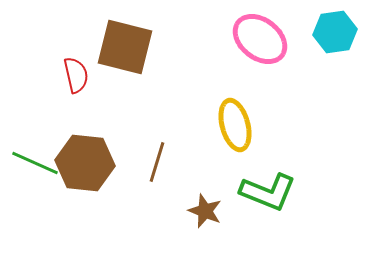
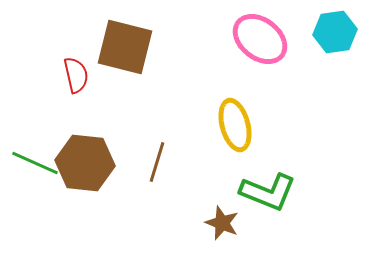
brown star: moved 17 px right, 12 px down
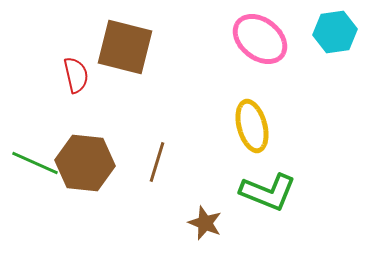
yellow ellipse: moved 17 px right, 1 px down
brown star: moved 17 px left
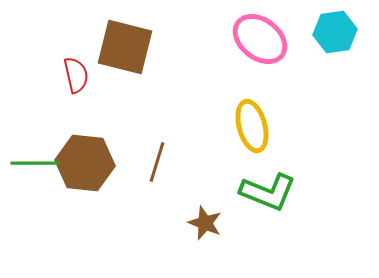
green line: rotated 24 degrees counterclockwise
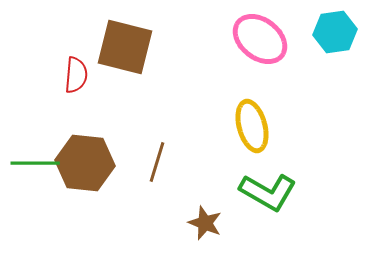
red semicircle: rotated 18 degrees clockwise
green L-shape: rotated 8 degrees clockwise
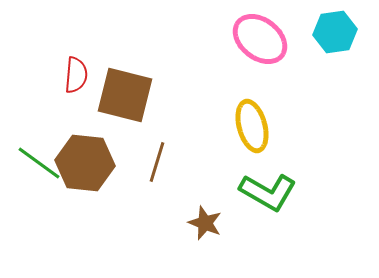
brown square: moved 48 px down
green line: moved 4 px right; rotated 36 degrees clockwise
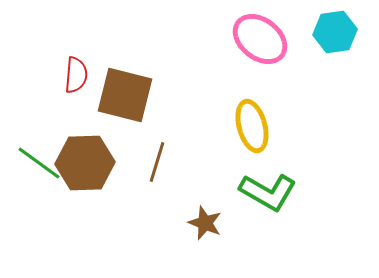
brown hexagon: rotated 8 degrees counterclockwise
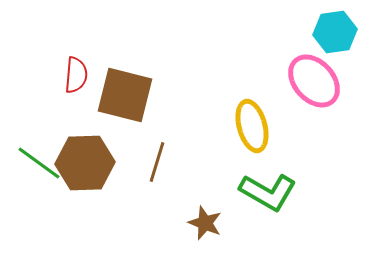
pink ellipse: moved 54 px right, 42 px down; rotated 10 degrees clockwise
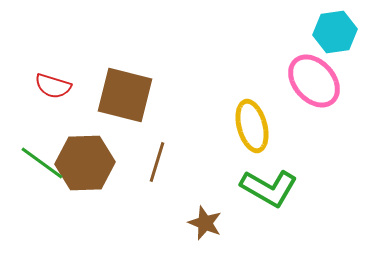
red semicircle: moved 23 px left, 11 px down; rotated 102 degrees clockwise
green line: moved 3 px right
green L-shape: moved 1 px right, 4 px up
